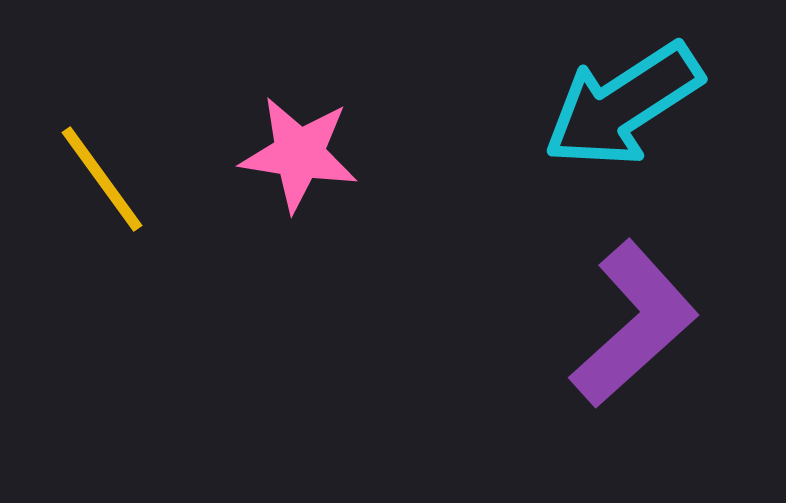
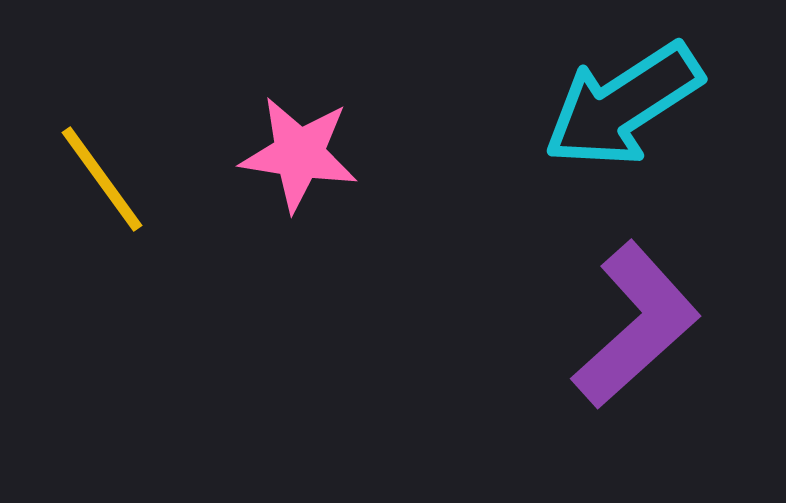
purple L-shape: moved 2 px right, 1 px down
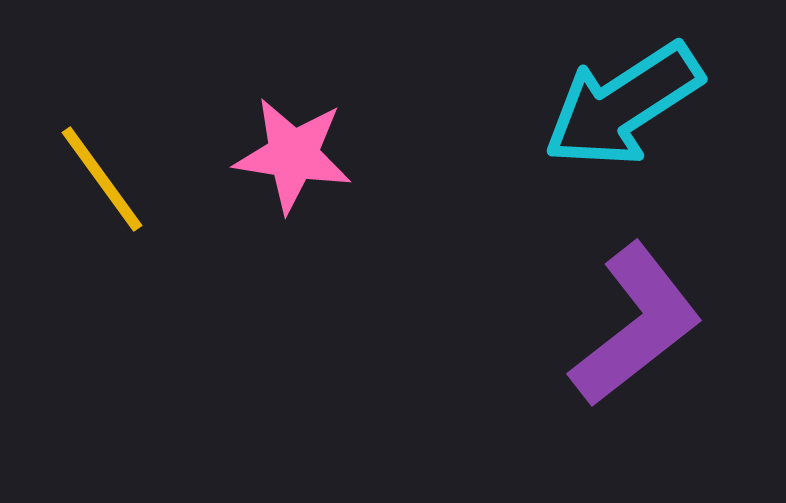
pink star: moved 6 px left, 1 px down
purple L-shape: rotated 4 degrees clockwise
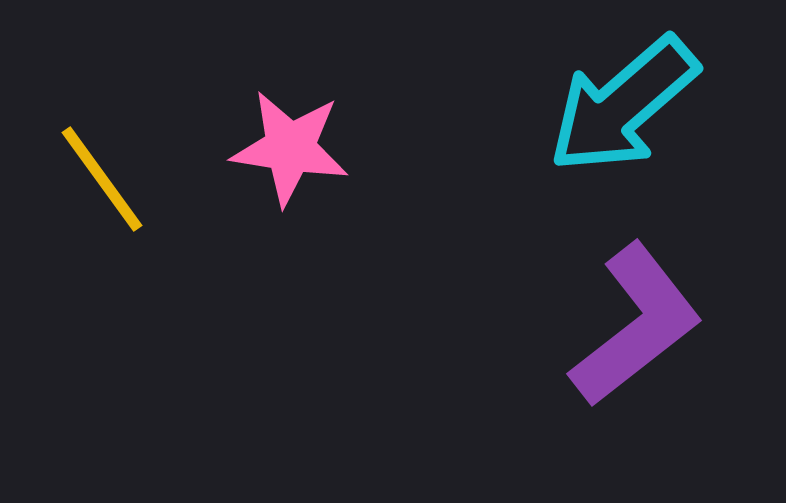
cyan arrow: rotated 8 degrees counterclockwise
pink star: moved 3 px left, 7 px up
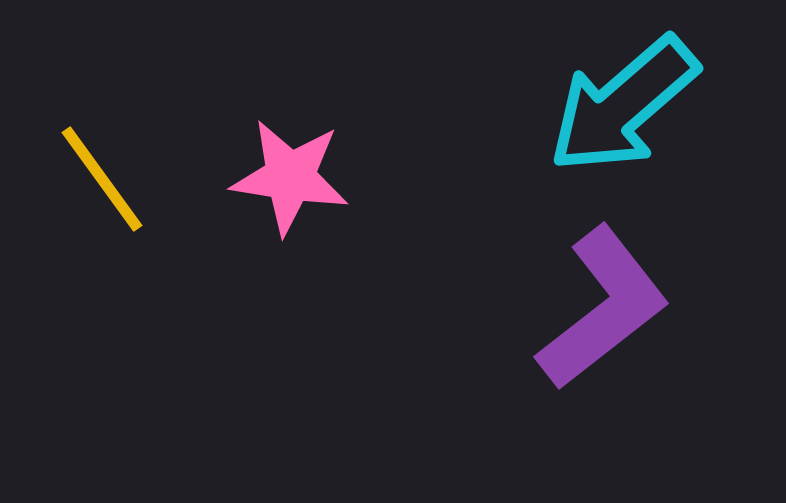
pink star: moved 29 px down
purple L-shape: moved 33 px left, 17 px up
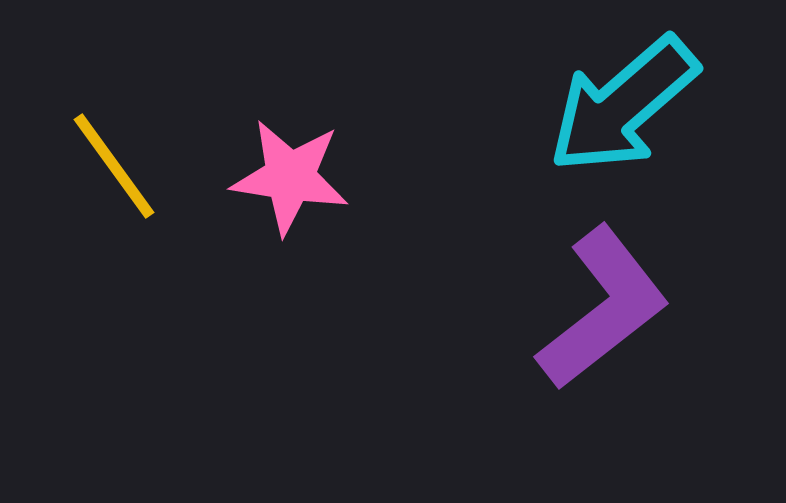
yellow line: moved 12 px right, 13 px up
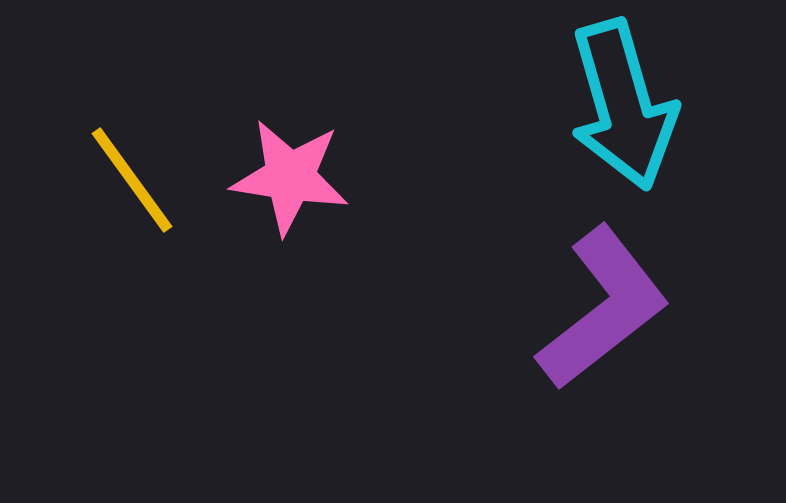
cyan arrow: rotated 65 degrees counterclockwise
yellow line: moved 18 px right, 14 px down
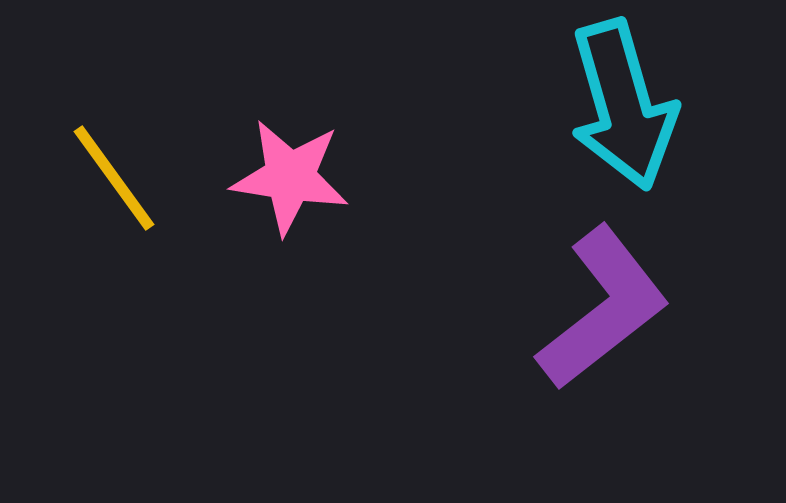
yellow line: moved 18 px left, 2 px up
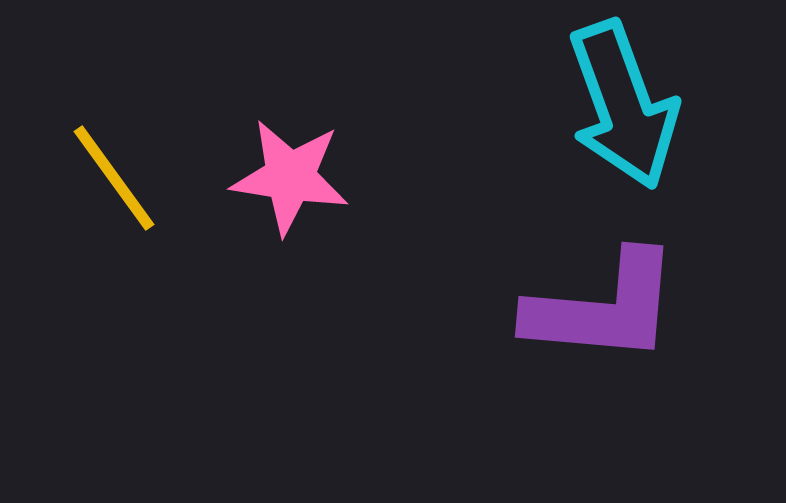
cyan arrow: rotated 4 degrees counterclockwise
purple L-shape: rotated 43 degrees clockwise
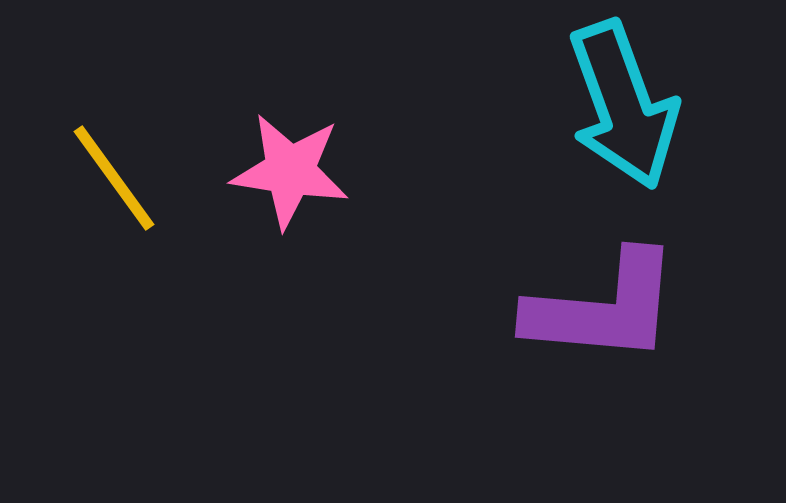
pink star: moved 6 px up
